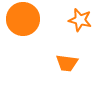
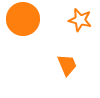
orange trapezoid: moved 2 px down; rotated 120 degrees counterclockwise
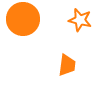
orange trapezoid: rotated 30 degrees clockwise
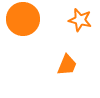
orange trapezoid: rotated 15 degrees clockwise
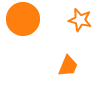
orange trapezoid: moved 1 px right, 1 px down
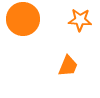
orange star: rotated 10 degrees counterclockwise
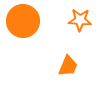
orange circle: moved 2 px down
